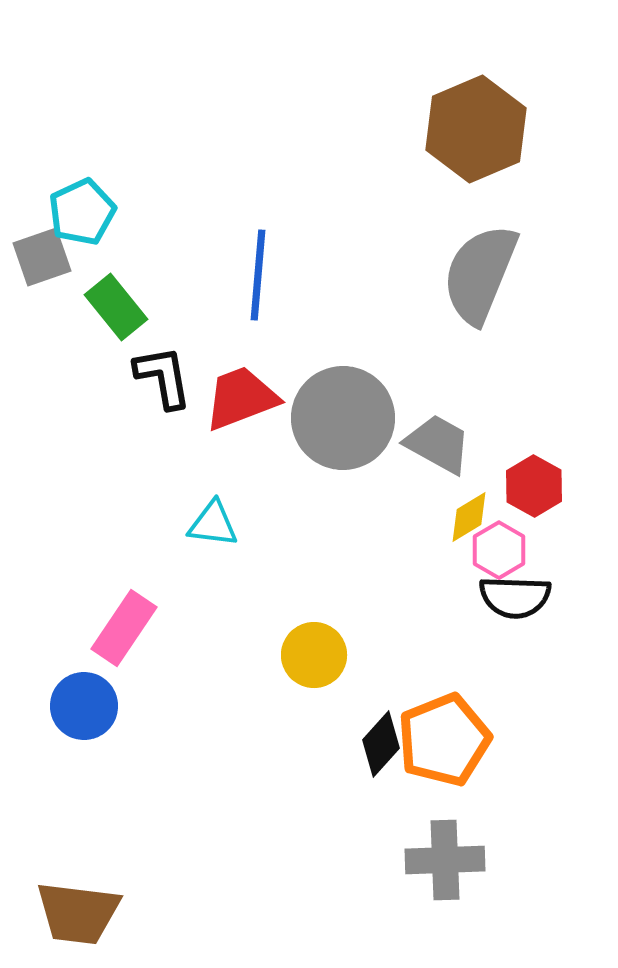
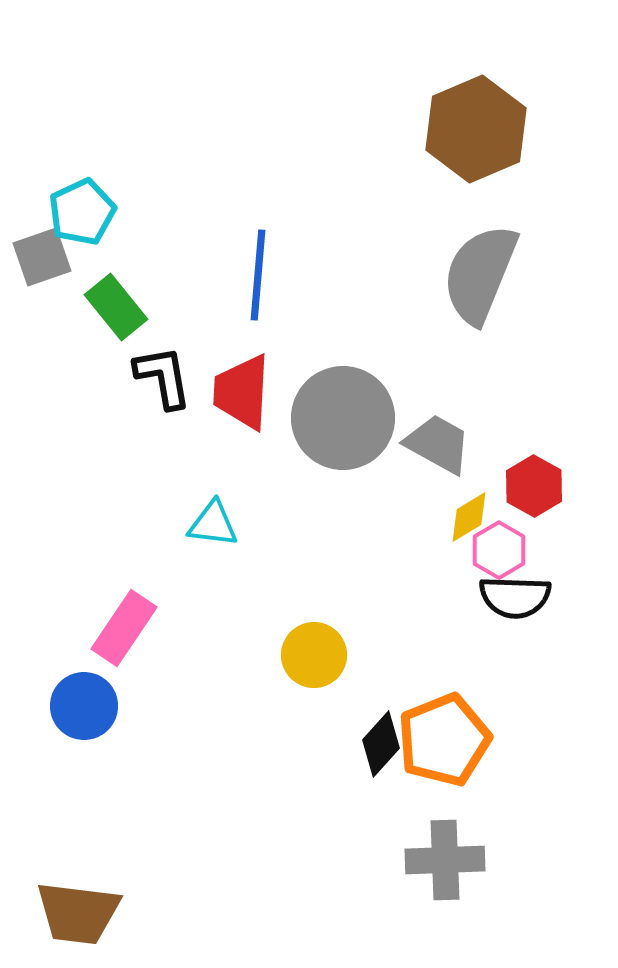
red trapezoid: moved 1 px right, 6 px up; rotated 66 degrees counterclockwise
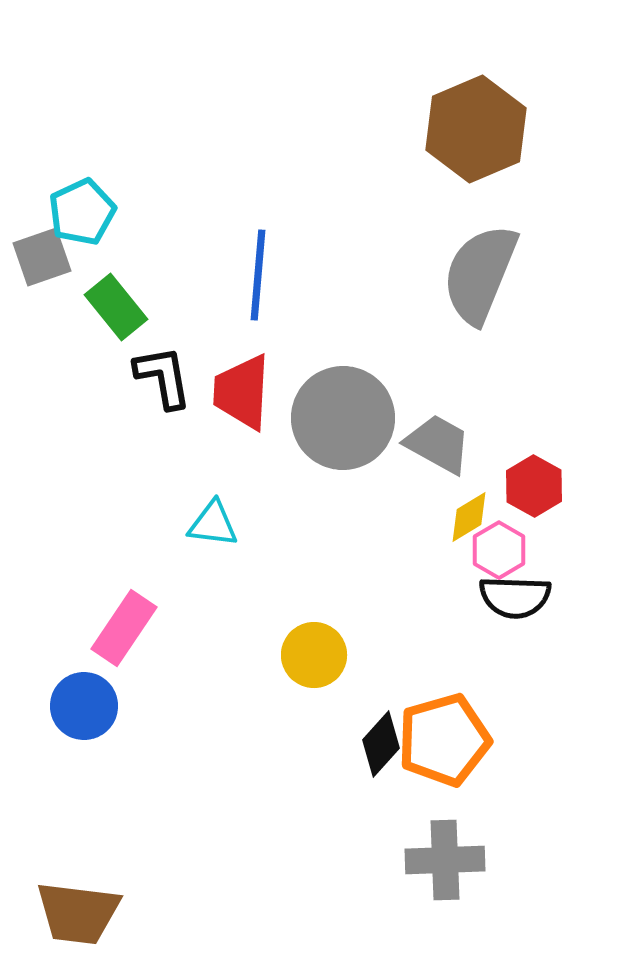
orange pentagon: rotated 6 degrees clockwise
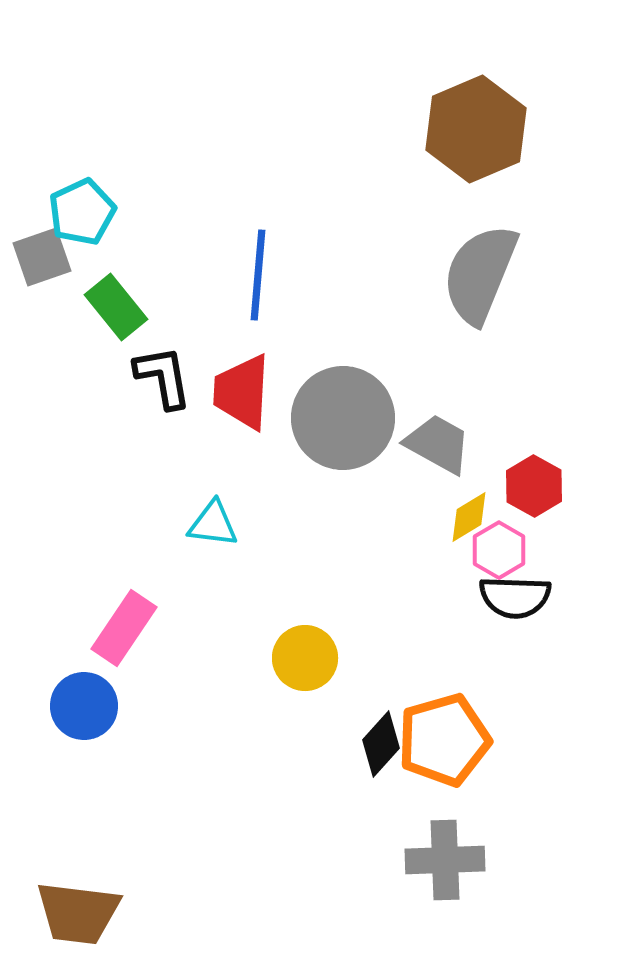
yellow circle: moved 9 px left, 3 px down
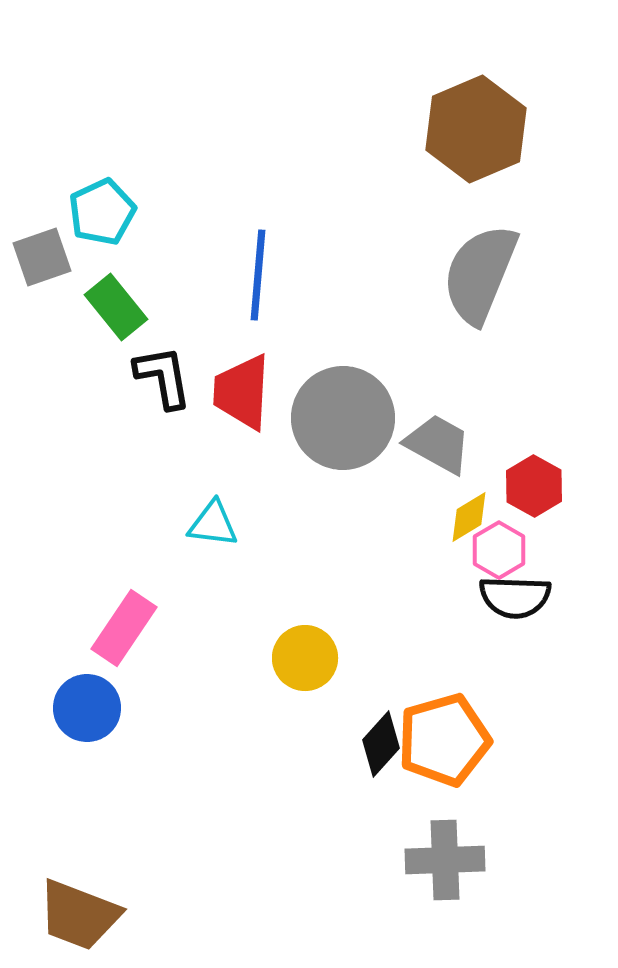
cyan pentagon: moved 20 px right
blue circle: moved 3 px right, 2 px down
brown trapezoid: moved 1 px right, 2 px down; rotated 14 degrees clockwise
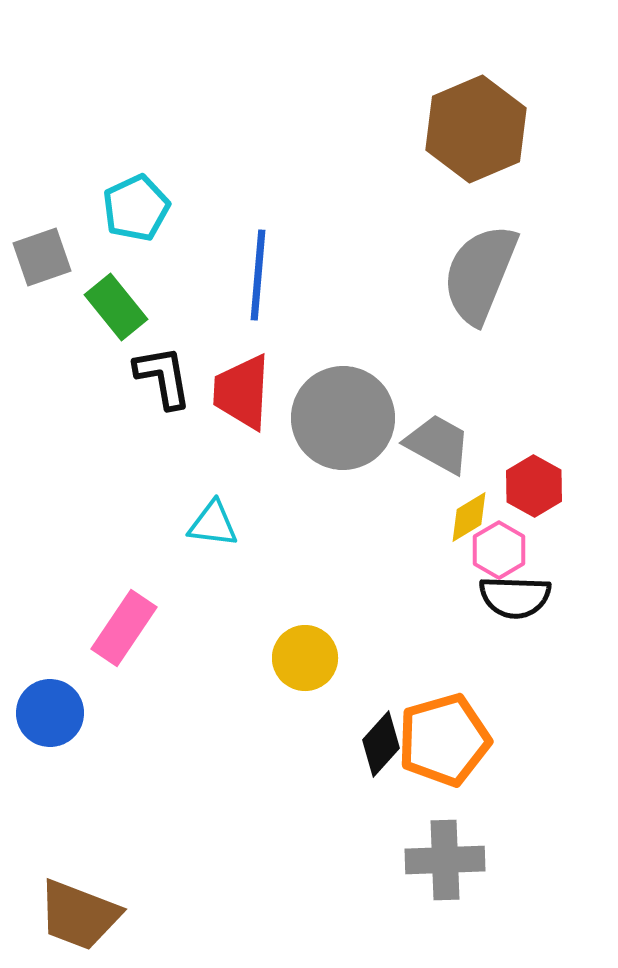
cyan pentagon: moved 34 px right, 4 px up
blue circle: moved 37 px left, 5 px down
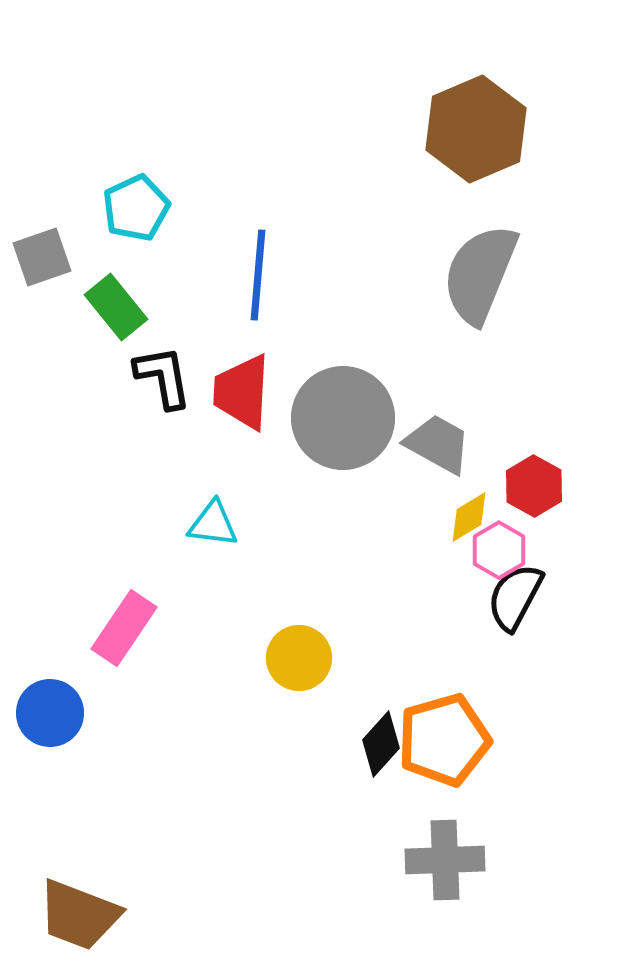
black semicircle: rotated 116 degrees clockwise
yellow circle: moved 6 px left
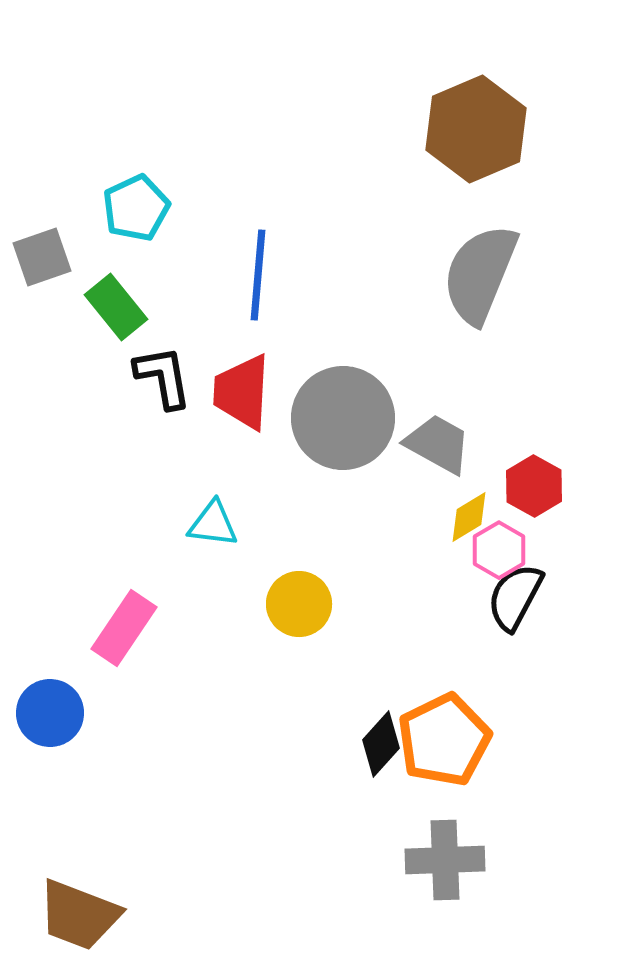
yellow circle: moved 54 px up
orange pentagon: rotated 10 degrees counterclockwise
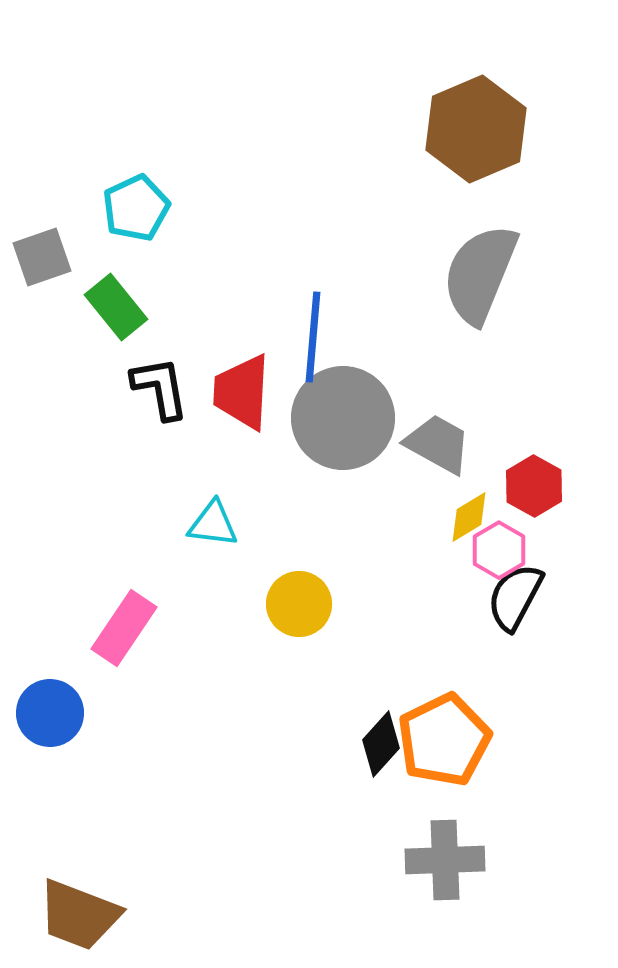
blue line: moved 55 px right, 62 px down
black L-shape: moved 3 px left, 11 px down
